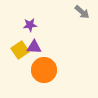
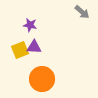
purple star: rotated 16 degrees clockwise
yellow square: rotated 12 degrees clockwise
orange circle: moved 2 px left, 9 px down
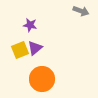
gray arrow: moved 1 px left, 1 px up; rotated 21 degrees counterclockwise
purple triangle: moved 1 px right, 1 px down; rotated 42 degrees counterclockwise
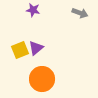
gray arrow: moved 1 px left, 2 px down
purple star: moved 3 px right, 15 px up
purple triangle: moved 1 px right
